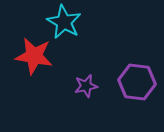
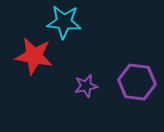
cyan star: rotated 24 degrees counterclockwise
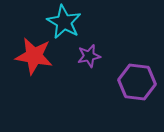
cyan star: rotated 24 degrees clockwise
purple star: moved 3 px right, 30 px up
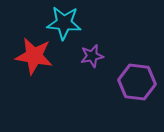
cyan star: moved 1 px down; rotated 24 degrees counterclockwise
purple star: moved 3 px right
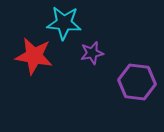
purple star: moved 3 px up
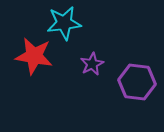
cyan star: rotated 12 degrees counterclockwise
purple star: moved 11 px down; rotated 15 degrees counterclockwise
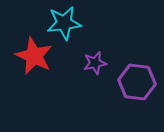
red star: rotated 15 degrees clockwise
purple star: moved 3 px right, 1 px up; rotated 15 degrees clockwise
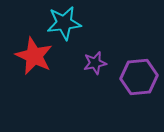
purple hexagon: moved 2 px right, 5 px up; rotated 12 degrees counterclockwise
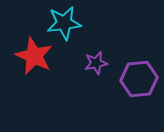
purple star: moved 1 px right
purple hexagon: moved 2 px down
